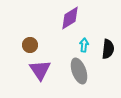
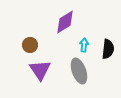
purple diamond: moved 5 px left, 4 px down
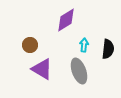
purple diamond: moved 1 px right, 2 px up
purple triangle: moved 2 px right, 1 px up; rotated 25 degrees counterclockwise
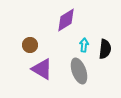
black semicircle: moved 3 px left
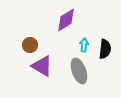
purple triangle: moved 3 px up
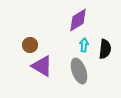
purple diamond: moved 12 px right
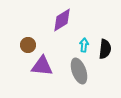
purple diamond: moved 16 px left
brown circle: moved 2 px left
purple triangle: rotated 25 degrees counterclockwise
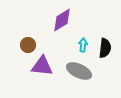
cyan arrow: moved 1 px left
black semicircle: moved 1 px up
gray ellipse: rotated 45 degrees counterclockwise
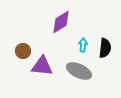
purple diamond: moved 1 px left, 2 px down
brown circle: moved 5 px left, 6 px down
